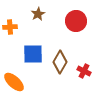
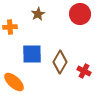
red circle: moved 4 px right, 7 px up
blue square: moved 1 px left
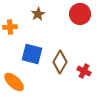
blue square: rotated 15 degrees clockwise
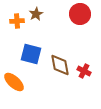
brown star: moved 2 px left
orange cross: moved 7 px right, 6 px up
blue square: moved 1 px left
brown diamond: moved 3 px down; rotated 40 degrees counterclockwise
